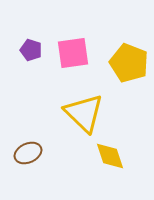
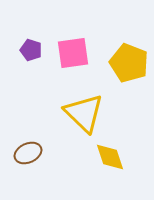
yellow diamond: moved 1 px down
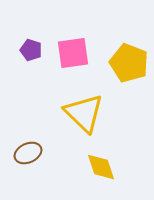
yellow diamond: moved 9 px left, 10 px down
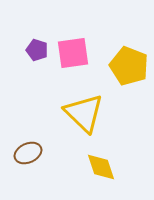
purple pentagon: moved 6 px right
yellow pentagon: moved 3 px down
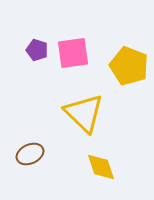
brown ellipse: moved 2 px right, 1 px down
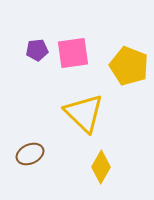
purple pentagon: rotated 25 degrees counterclockwise
yellow diamond: rotated 48 degrees clockwise
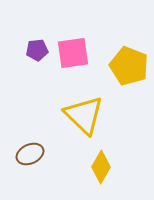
yellow triangle: moved 2 px down
